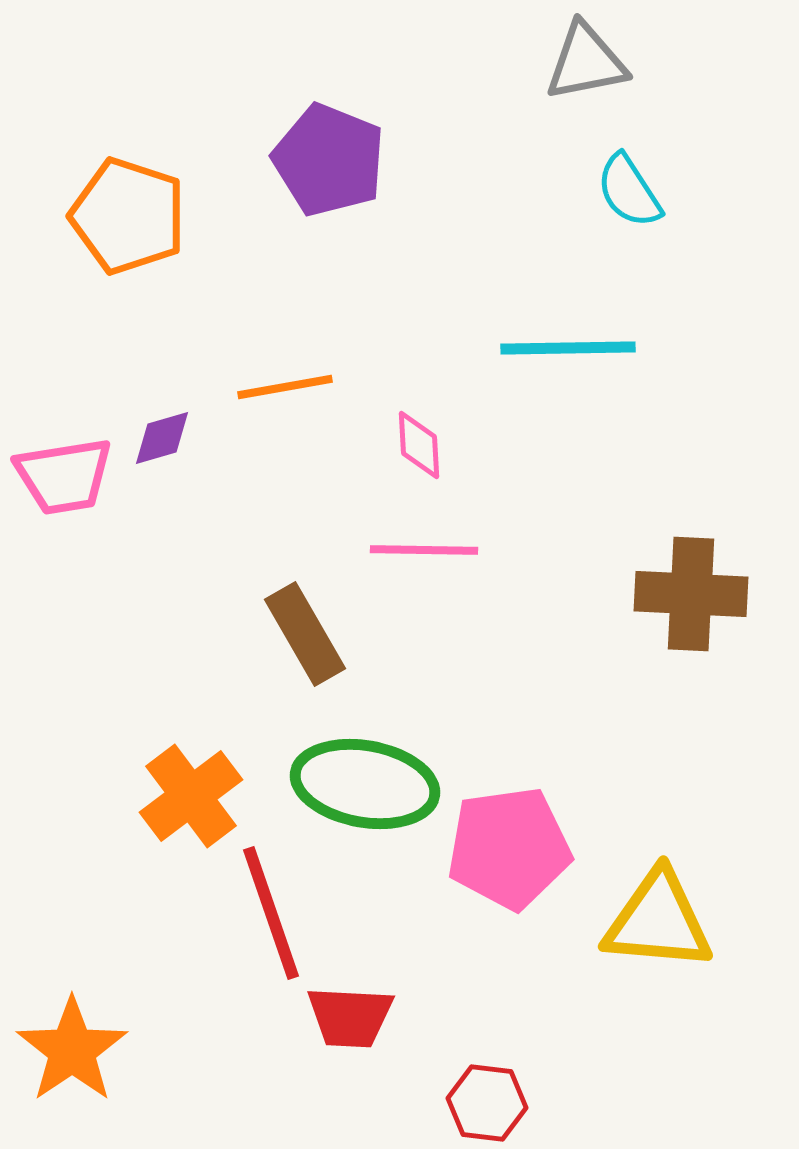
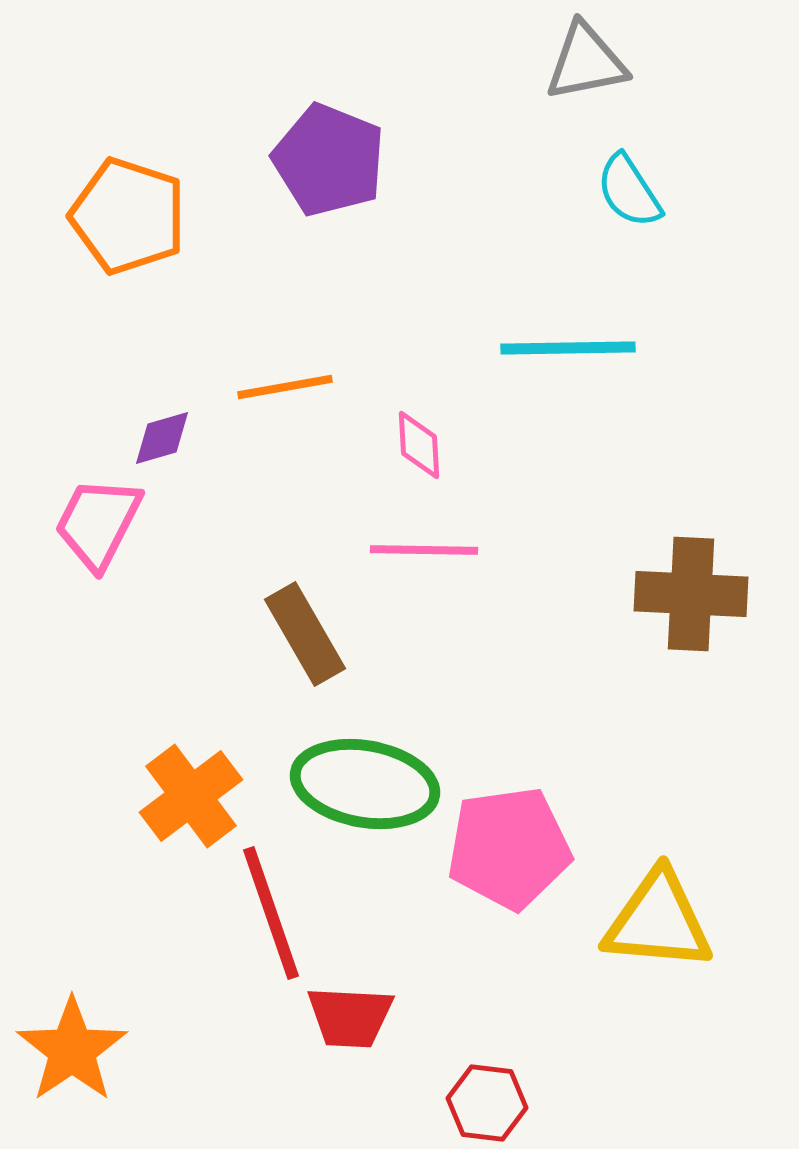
pink trapezoid: moved 34 px right, 47 px down; rotated 126 degrees clockwise
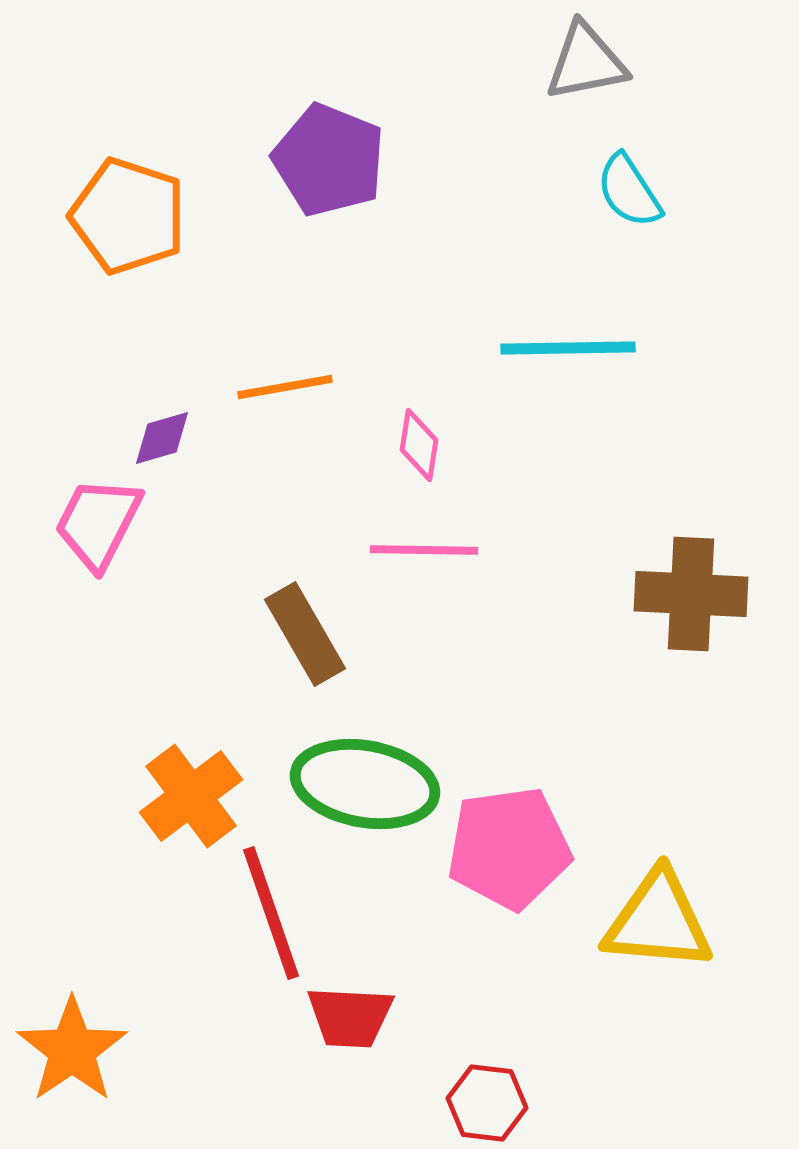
pink diamond: rotated 12 degrees clockwise
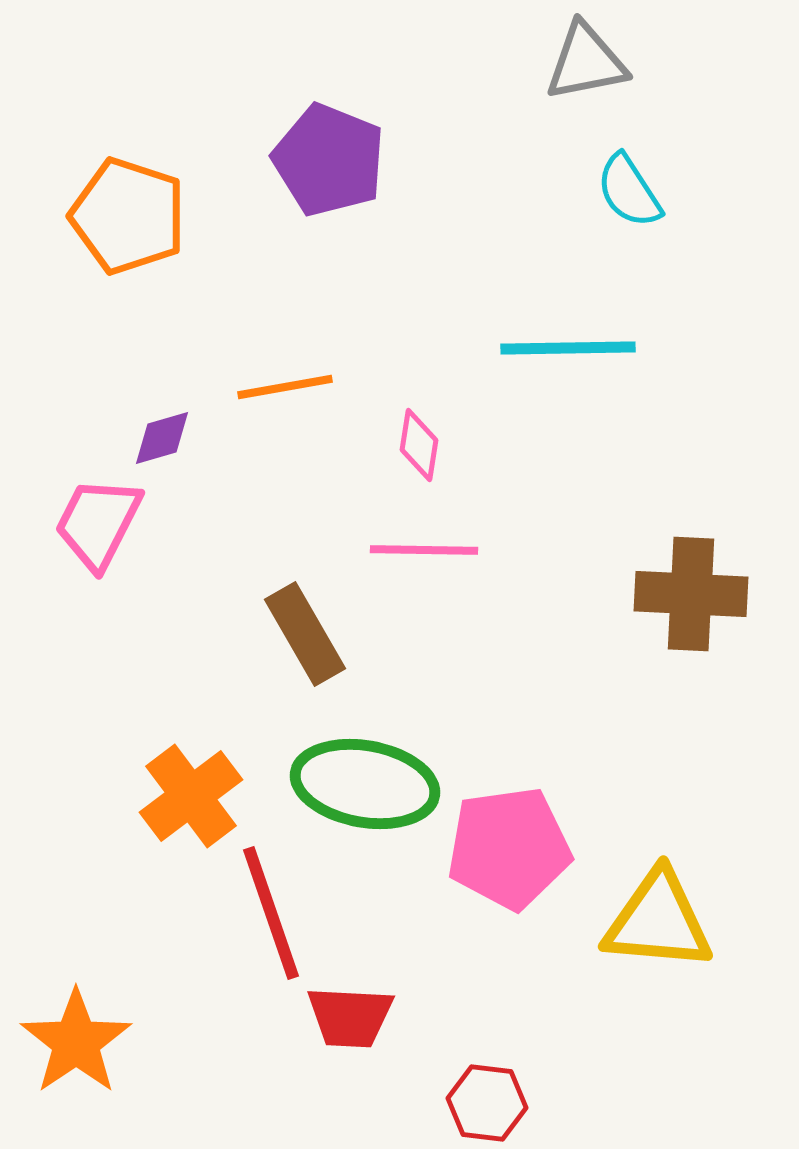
orange star: moved 4 px right, 8 px up
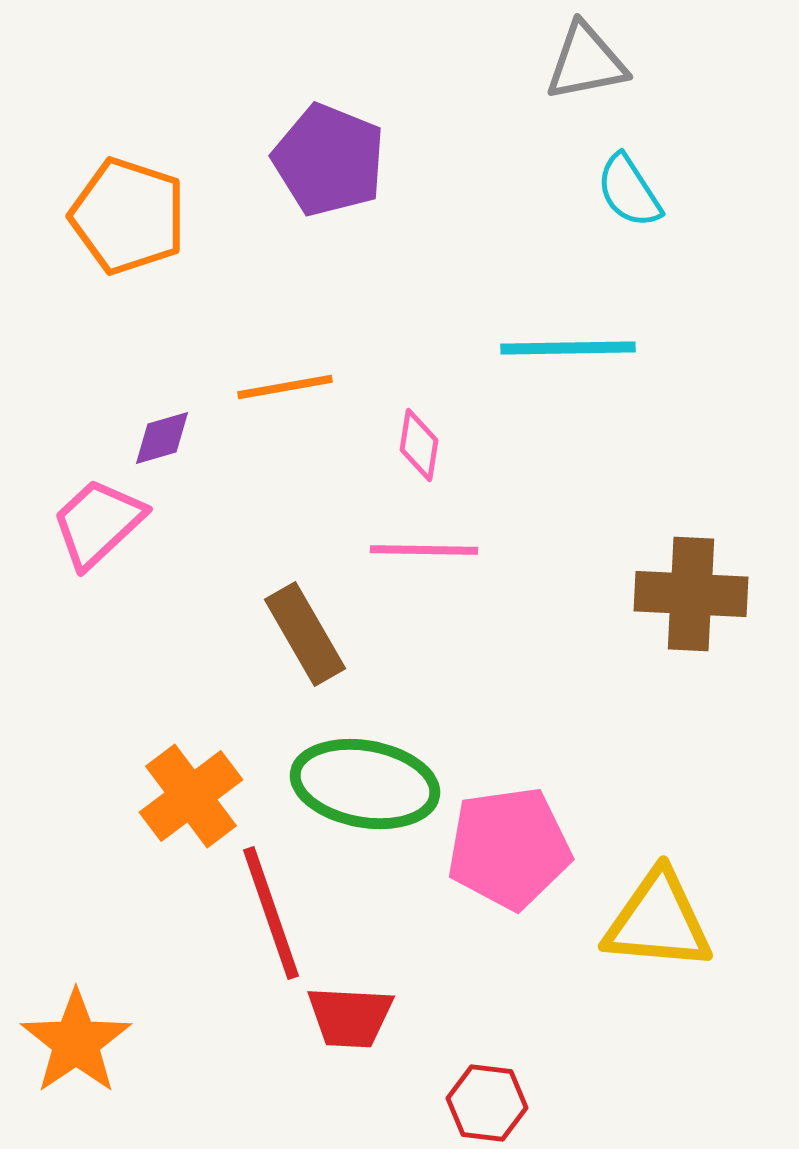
pink trapezoid: rotated 20 degrees clockwise
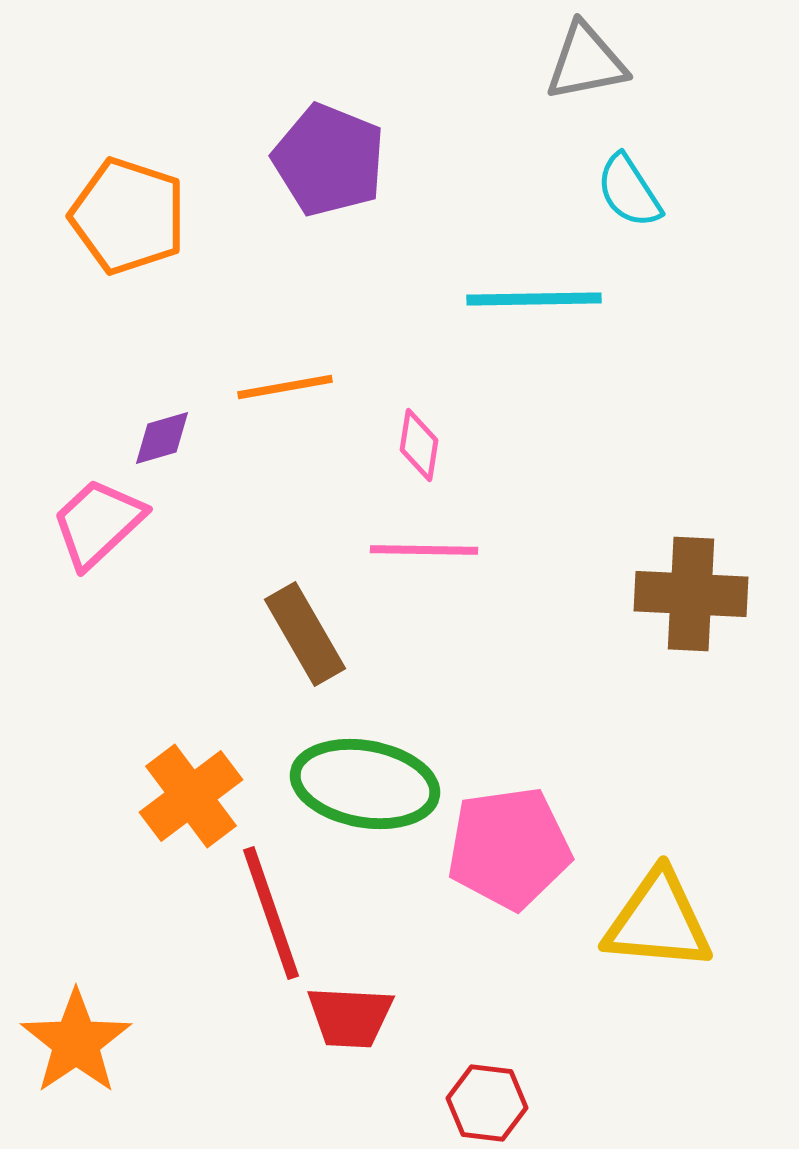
cyan line: moved 34 px left, 49 px up
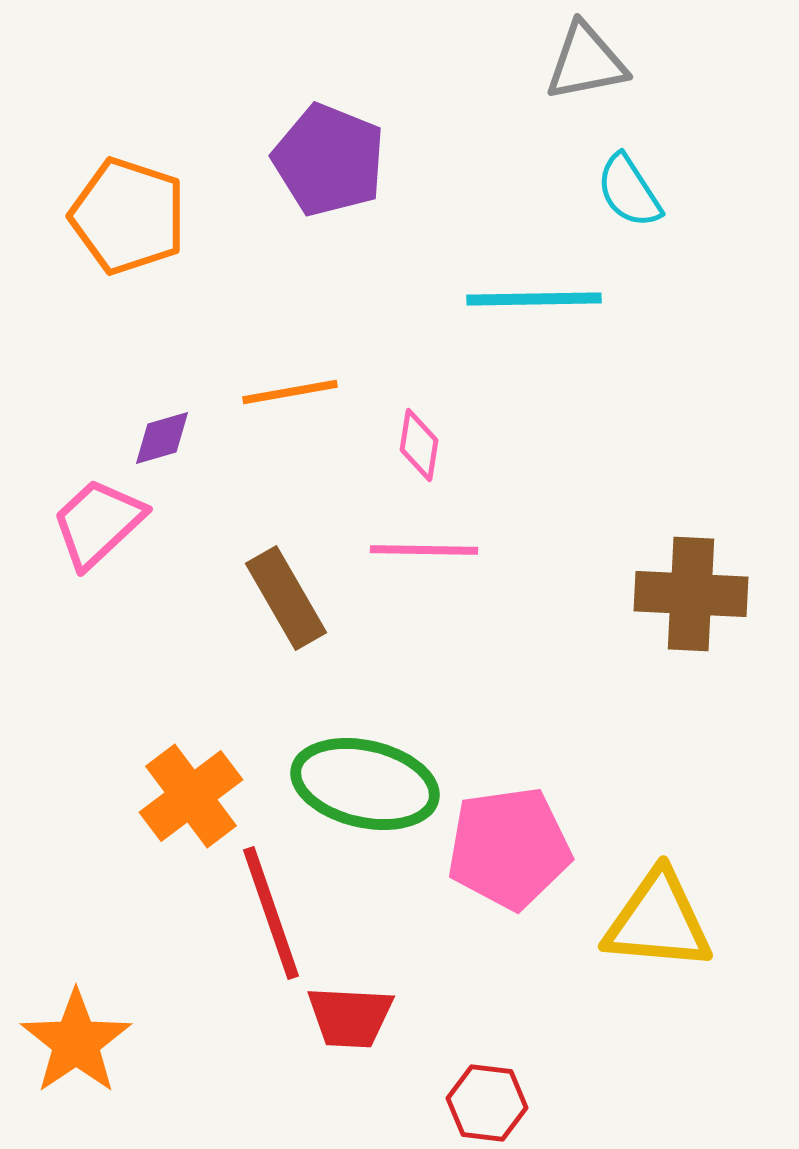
orange line: moved 5 px right, 5 px down
brown rectangle: moved 19 px left, 36 px up
green ellipse: rotated 3 degrees clockwise
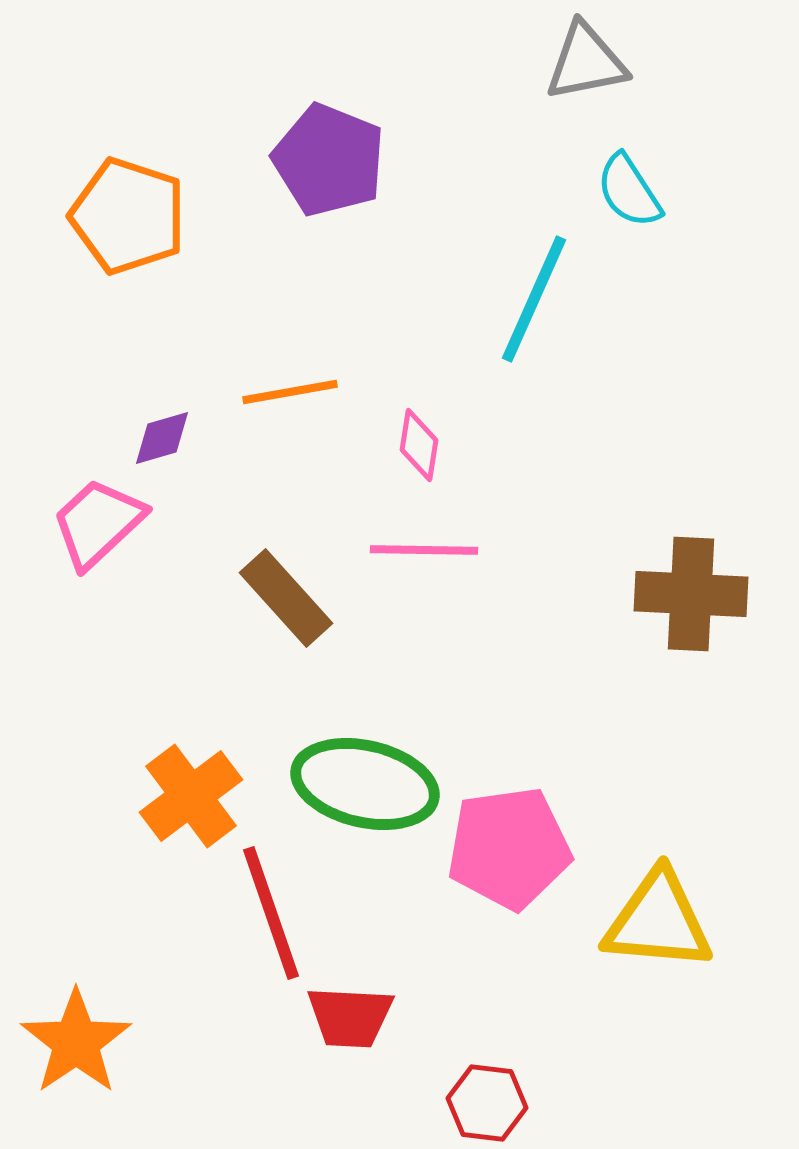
cyan line: rotated 65 degrees counterclockwise
brown rectangle: rotated 12 degrees counterclockwise
